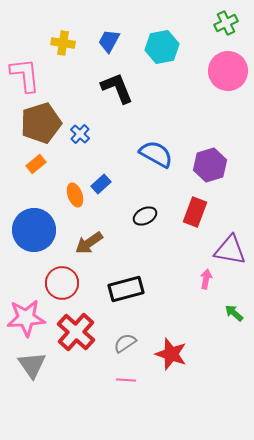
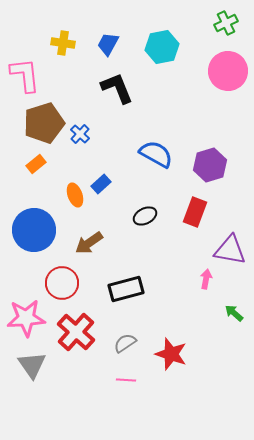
blue trapezoid: moved 1 px left, 3 px down
brown pentagon: moved 3 px right
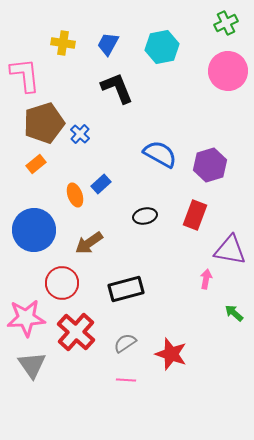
blue semicircle: moved 4 px right
red rectangle: moved 3 px down
black ellipse: rotated 15 degrees clockwise
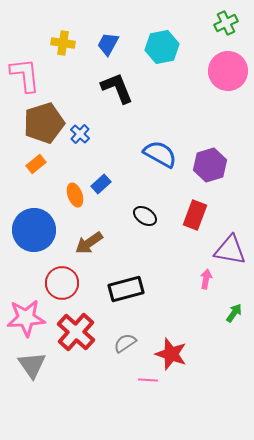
black ellipse: rotated 45 degrees clockwise
green arrow: rotated 84 degrees clockwise
pink line: moved 22 px right
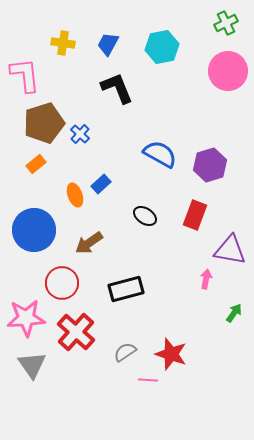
gray semicircle: moved 9 px down
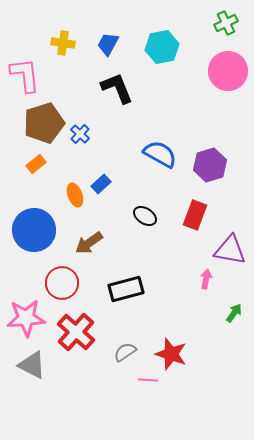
gray triangle: rotated 28 degrees counterclockwise
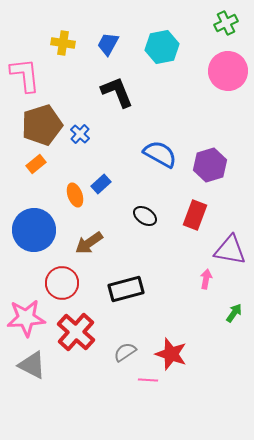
black L-shape: moved 4 px down
brown pentagon: moved 2 px left, 2 px down
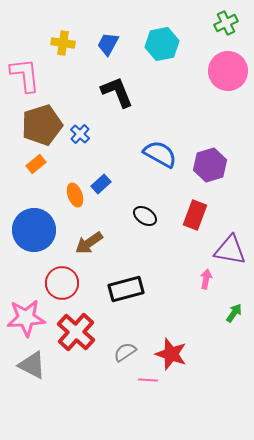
cyan hexagon: moved 3 px up
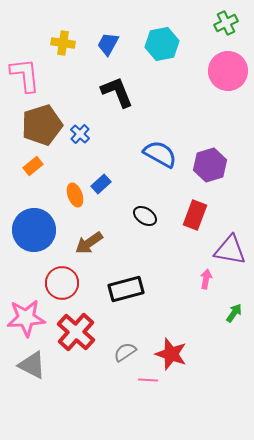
orange rectangle: moved 3 px left, 2 px down
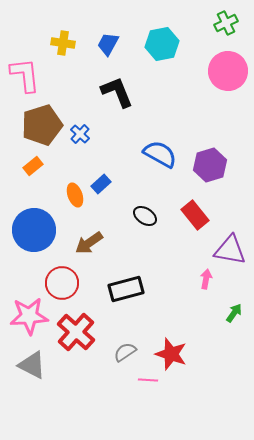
red rectangle: rotated 60 degrees counterclockwise
pink star: moved 3 px right, 2 px up
